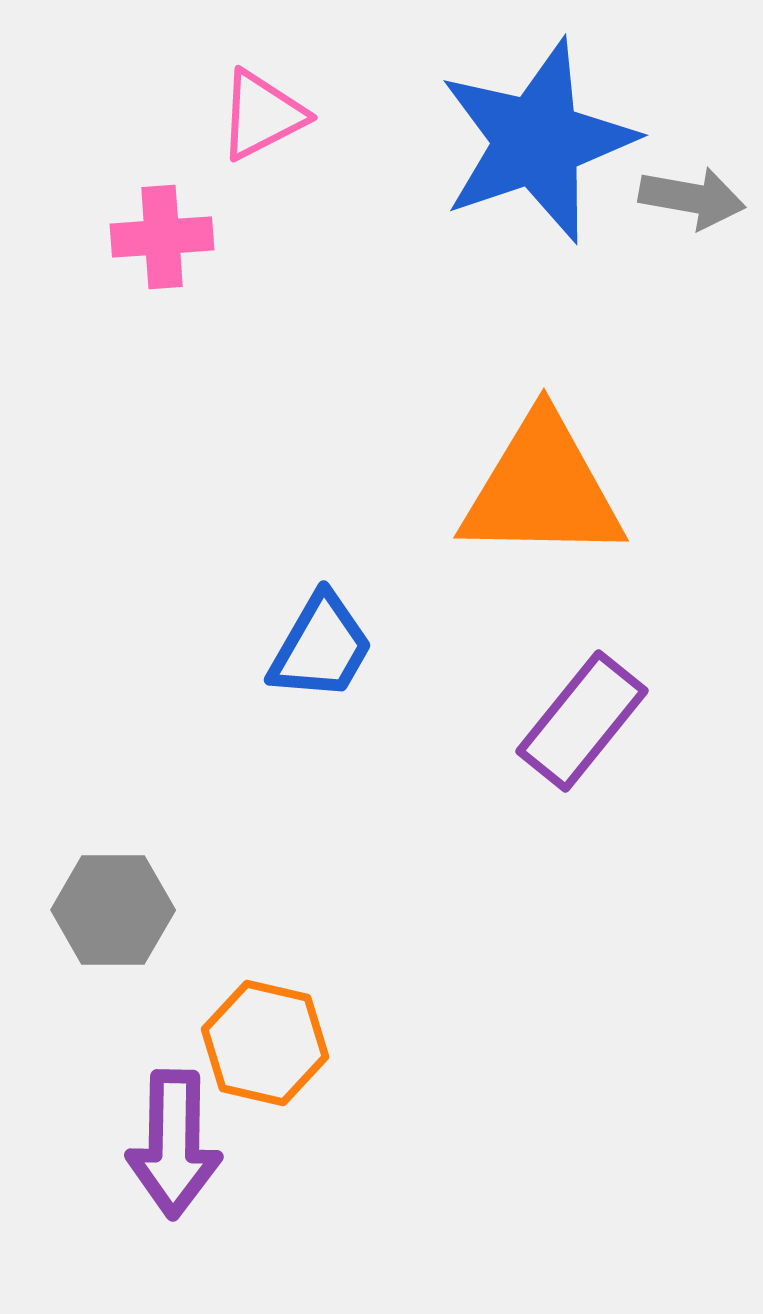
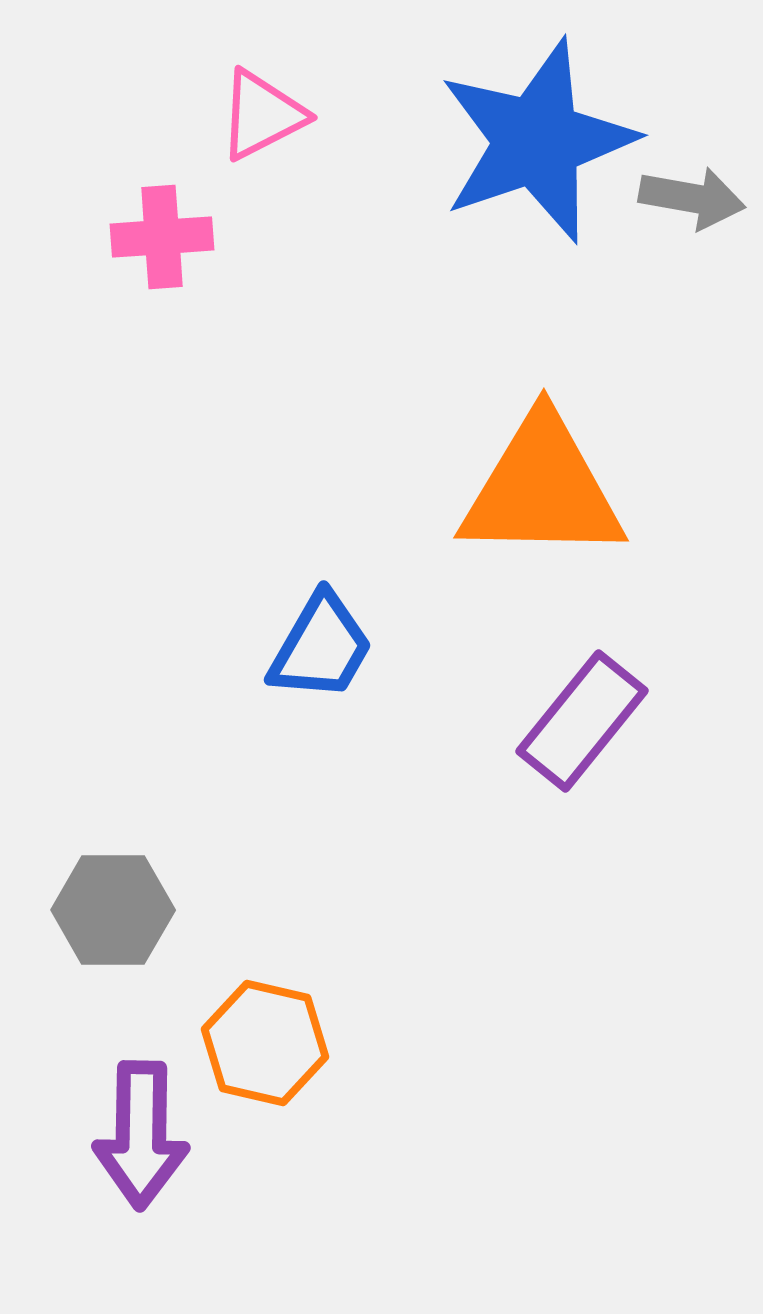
purple arrow: moved 33 px left, 9 px up
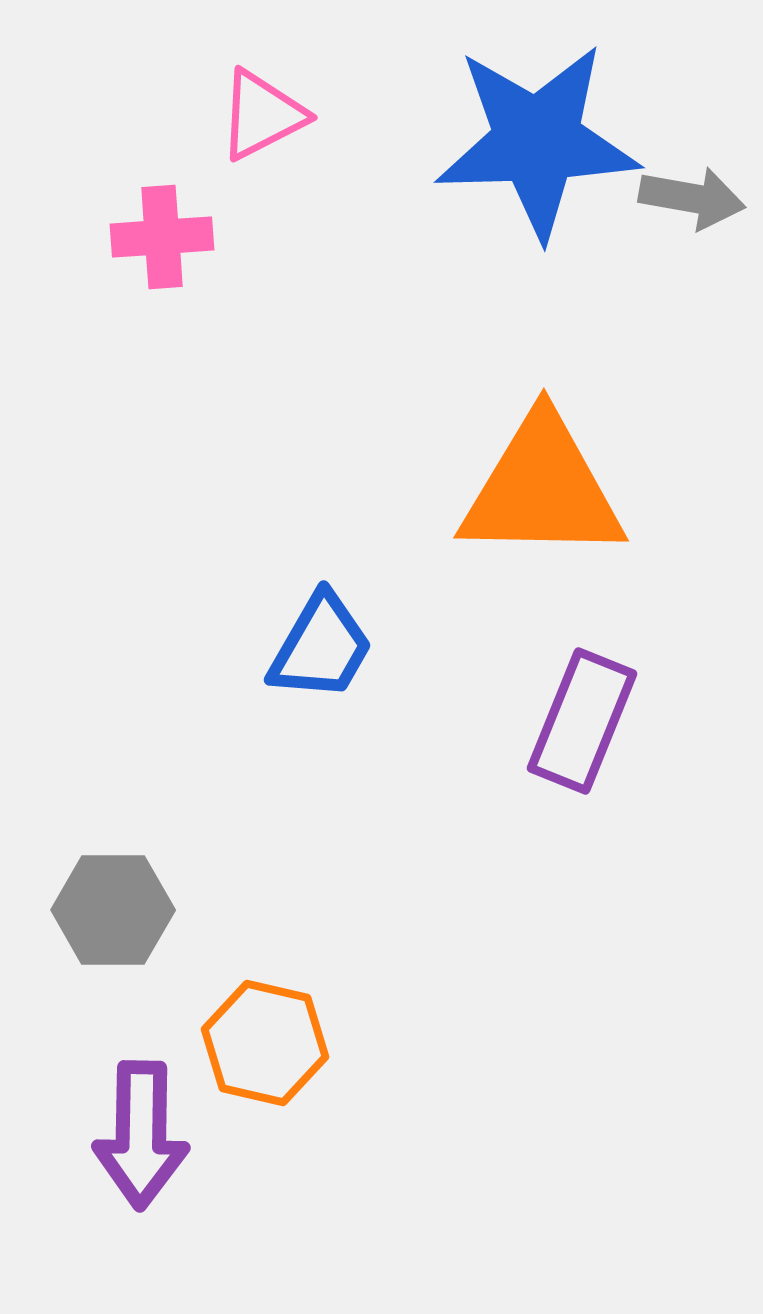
blue star: rotated 17 degrees clockwise
purple rectangle: rotated 17 degrees counterclockwise
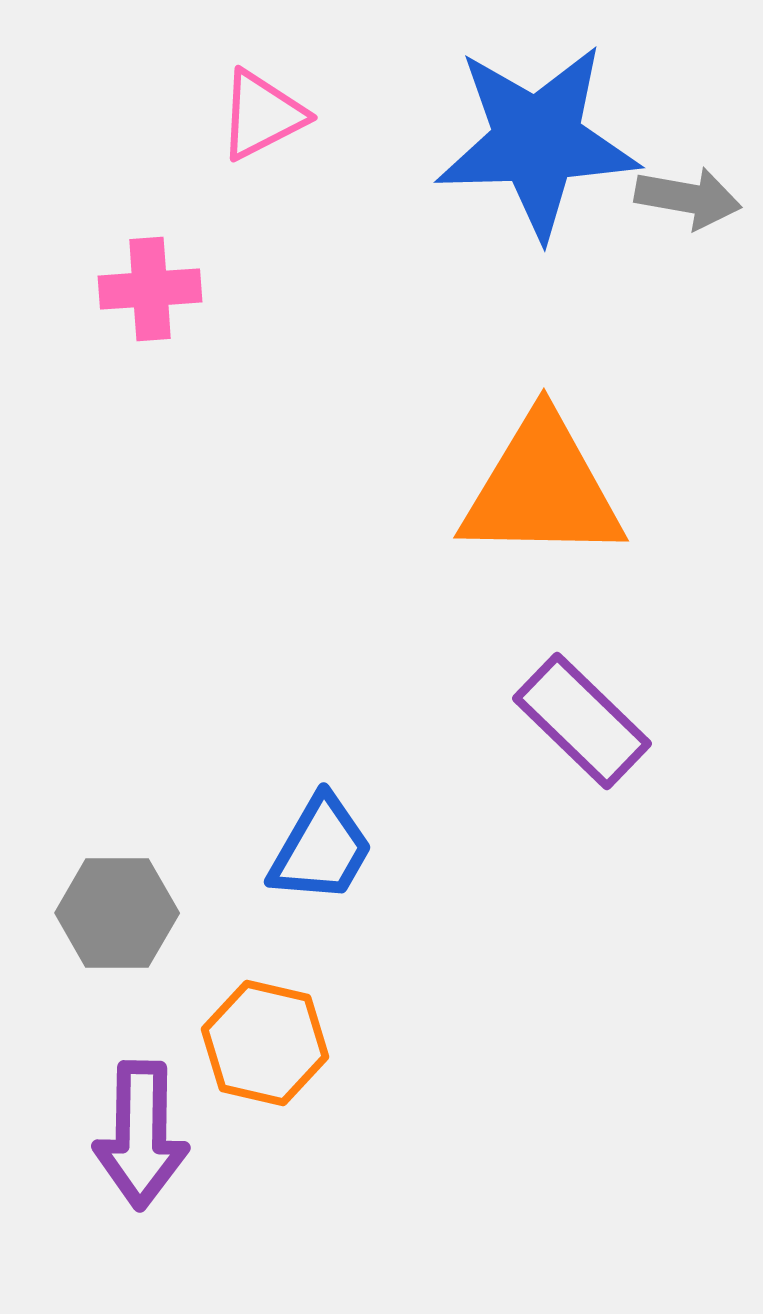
gray arrow: moved 4 px left
pink cross: moved 12 px left, 52 px down
blue trapezoid: moved 202 px down
purple rectangle: rotated 68 degrees counterclockwise
gray hexagon: moved 4 px right, 3 px down
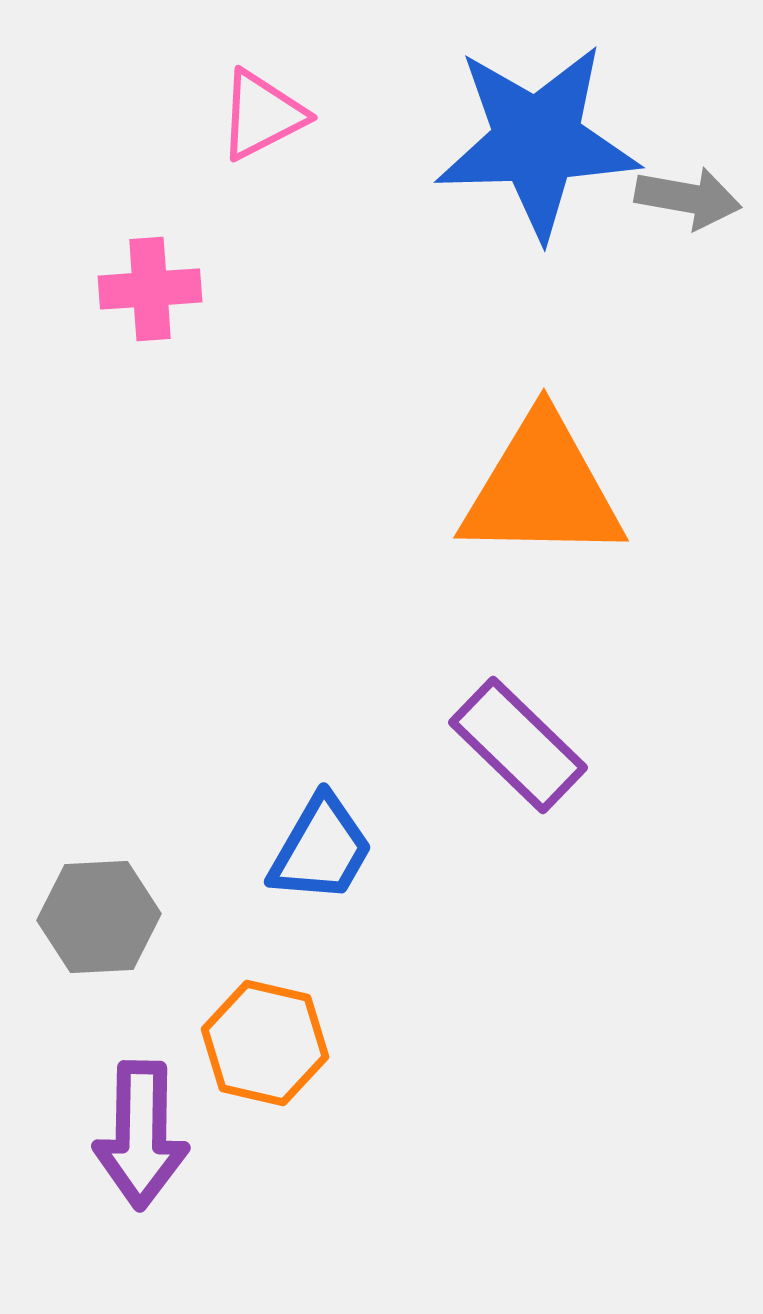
purple rectangle: moved 64 px left, 24 px down
gray hexagon: moved 18 px left, 4 px down; rotated 3 degrees counterclockwise
